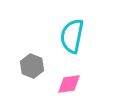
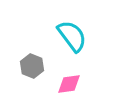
cyan semicircle: rotated 132 degrees clockwise
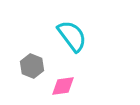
pink diamond: moved 6 px left, 2 px down
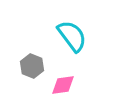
pink diamond: moved 1 px up
